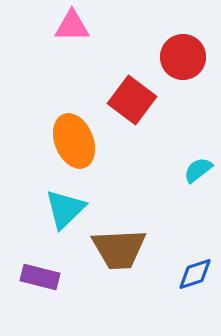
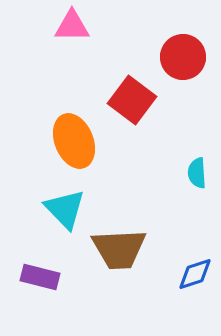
cyan semicircle: moved 1 px left, 3 px down; rotated 56 degrees counterclockwise
cyan triangle: rotated 30 degrees counterclockwise
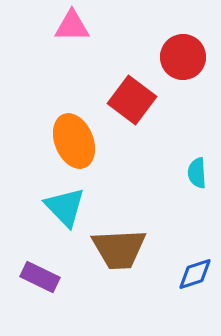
cyan triangle: moved 2 px up
purple rectangle: rotated 12 degrees clockwise
